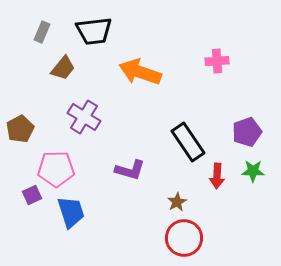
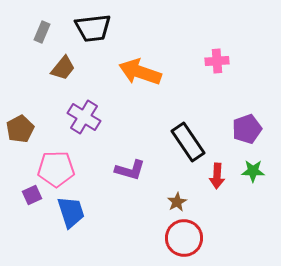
black trapezoid: moved 1 px left, 3 px up
purple pentagon: moved 3 px up
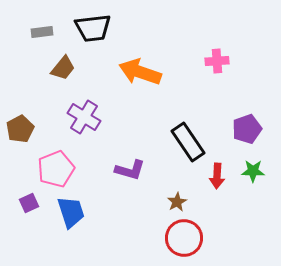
gray rectangle: rotated 60 degrees clockwise
pink pentagon: rotated 21 degrees counterclockwise
purple square: moved 3 px left, 8 px down
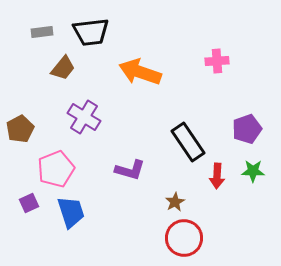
black trapezoid: moved 2 px left, 4 px down
brown star: moved 2 px left
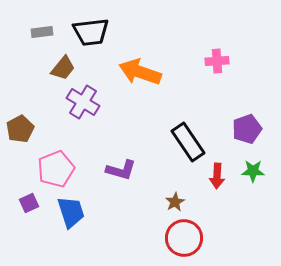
purple cross: moved 1 px left, 15 px up
purple L-shape: moved 9 px left
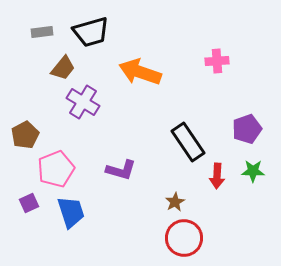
black trapezoid: rotated 9 degrees counterclockwise
brown pentagon: moved 5 px right, 6 px down
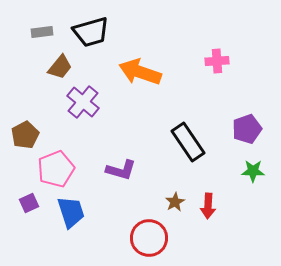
brown trapezoid: moved 3 px left, 1 px up
purple cross: rotated 8 degrees clockwise
red arrow: moved 9 px left, 30 px down
red circle: moved 35 px left
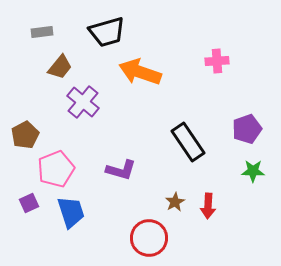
black trapezoid: moved 16 px right
